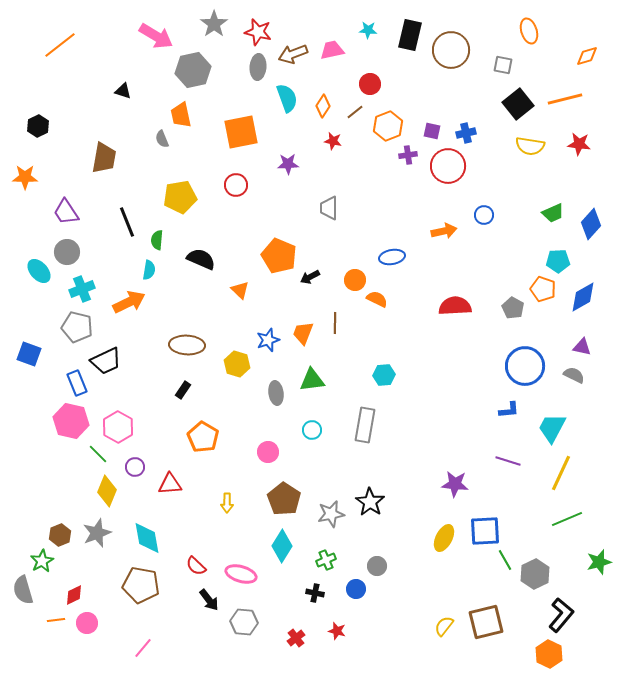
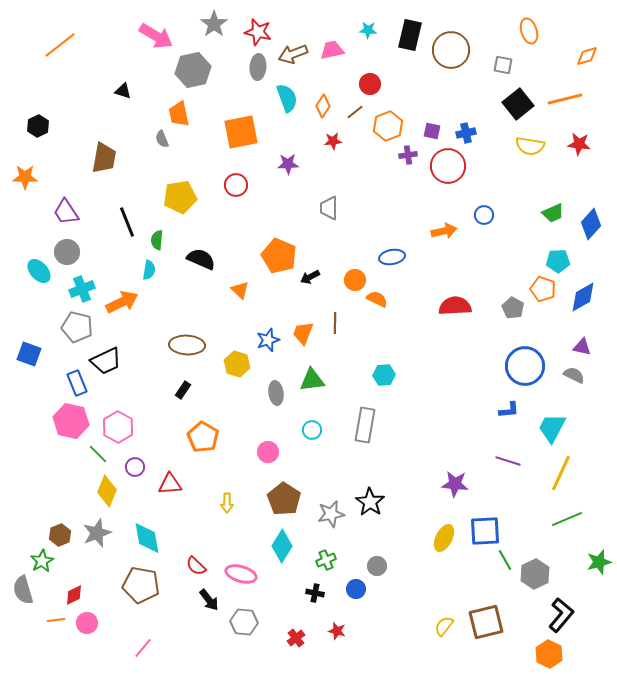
orange trapezoid at (181, 115): moved 2 px left, 1 px up
red star at (333, 141): rotated 18 degrees counterclockwise
orange arrow at (129, 302): moved 7 px left
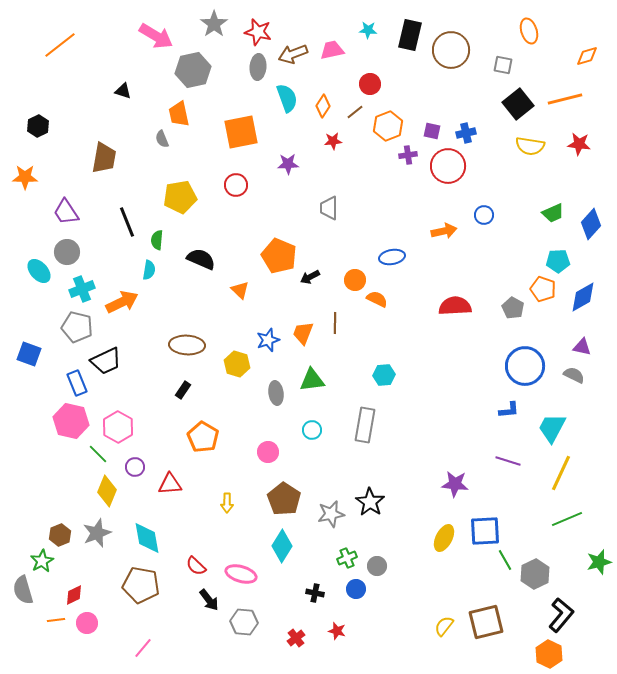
green cross at (326, 560): moved 21 px right, 2 px up
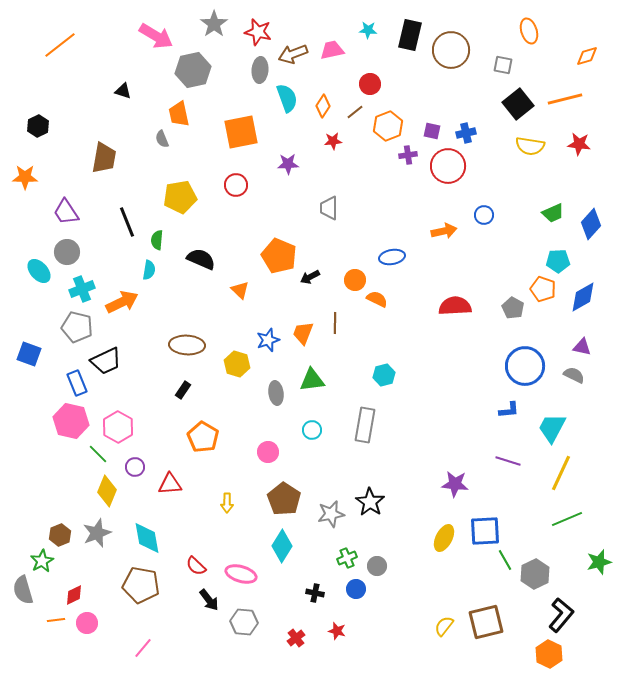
gray ellipse at (258, 67): moved 2 px right, 3 px down
cyan hexagon at (384, 375): rotated 10 degrees counterclockwise
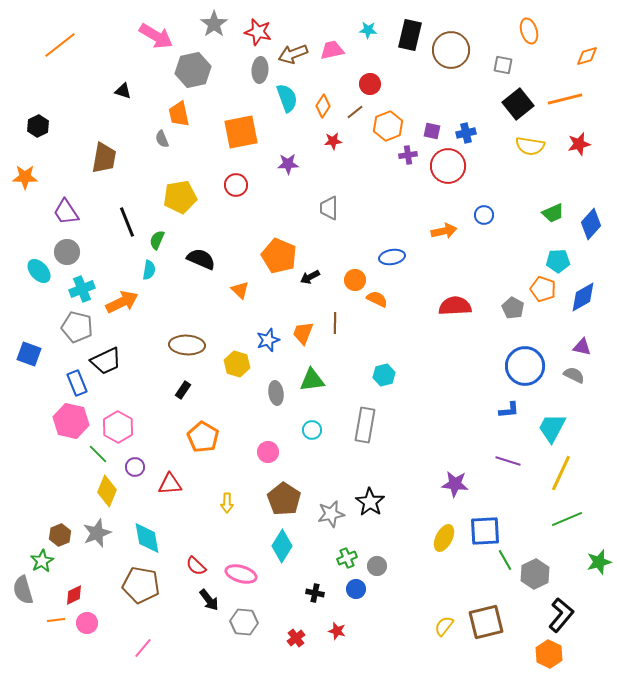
red star at (579, 144): rotated 20 degrees counterclockwise
green semicircle at (157, 240): rotated 18 degrees clockwise
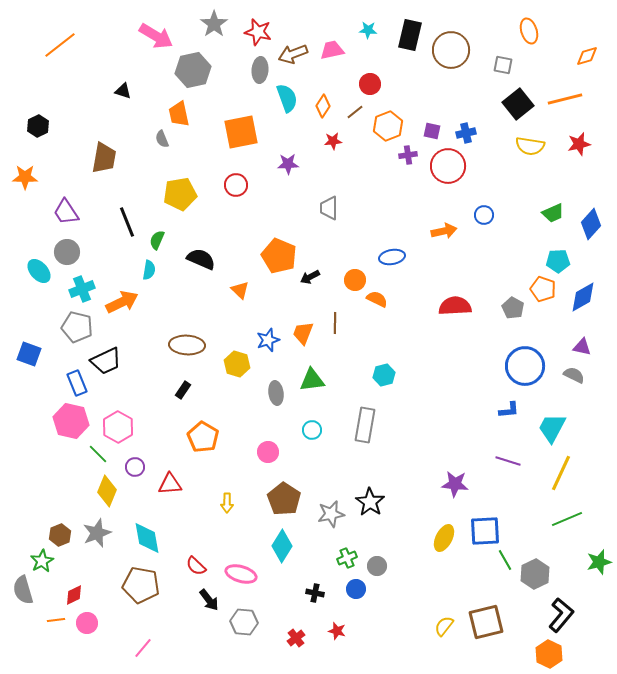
yellow pentagon at (180, 197): moved 3 px up
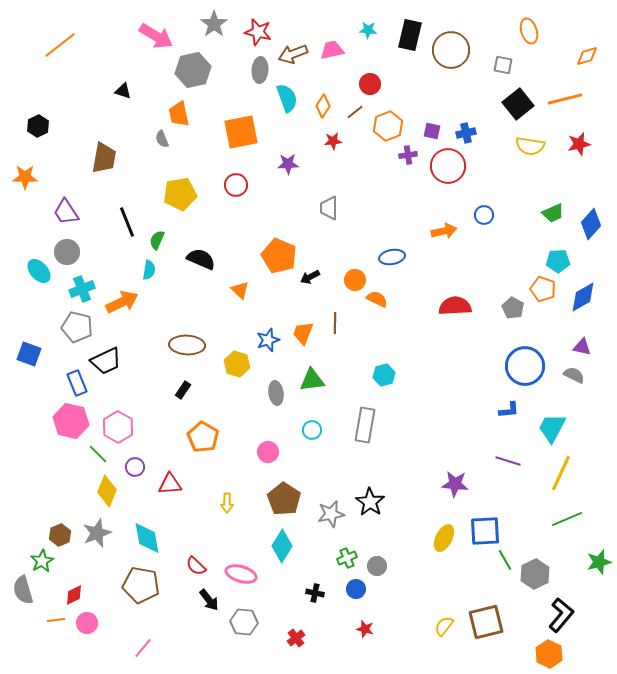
red star at (337, 631): moved 28 px right, 2 px up
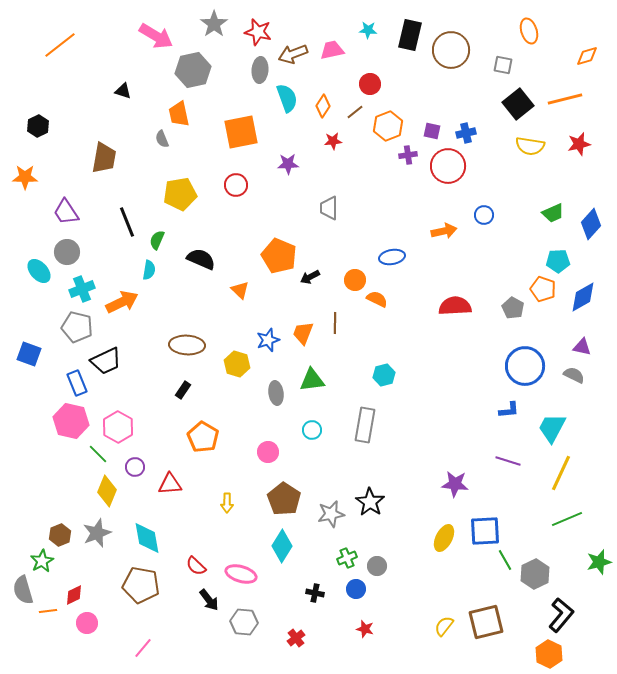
orange line at (56, 620): moved 8 px left, 9 px up
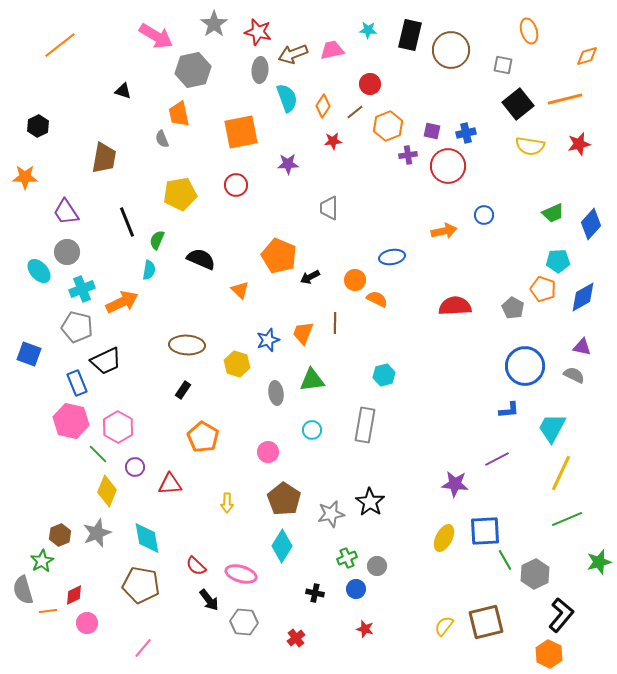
purple line at (508, 461): moved 11 px left, 2 px up; rotated 45 degrees counterclockwise
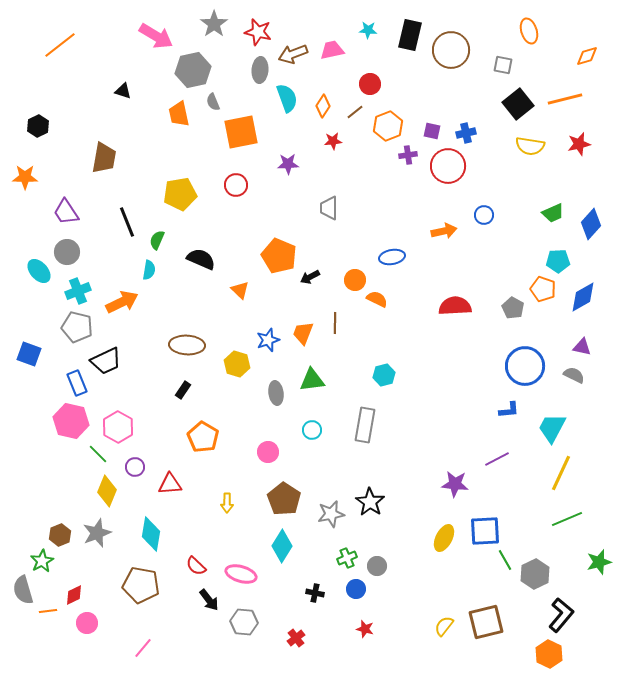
gray semicircle at (162, 139): moved 51 px right, 37 px up
cyan cross at (82, 289): moved 4 px left, 2 px down
cyan diamond at (147, 538): moved 4 px right, 4 px up; rotated 20 degrees clockwise
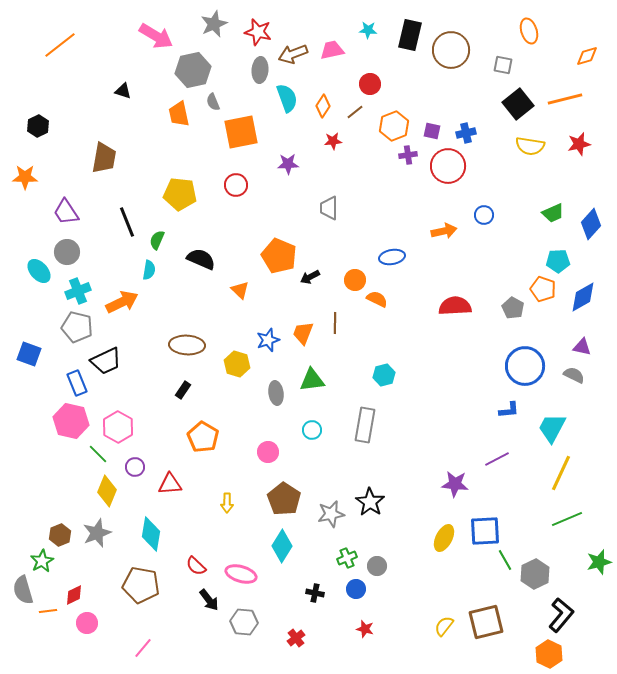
gray star at (214, 24): rotated 12 degrees clockwise
orange hexagon at (388, 126): moved 6 px right
yellow pentagon at (180, 194): rotated 16 degrees clockwise
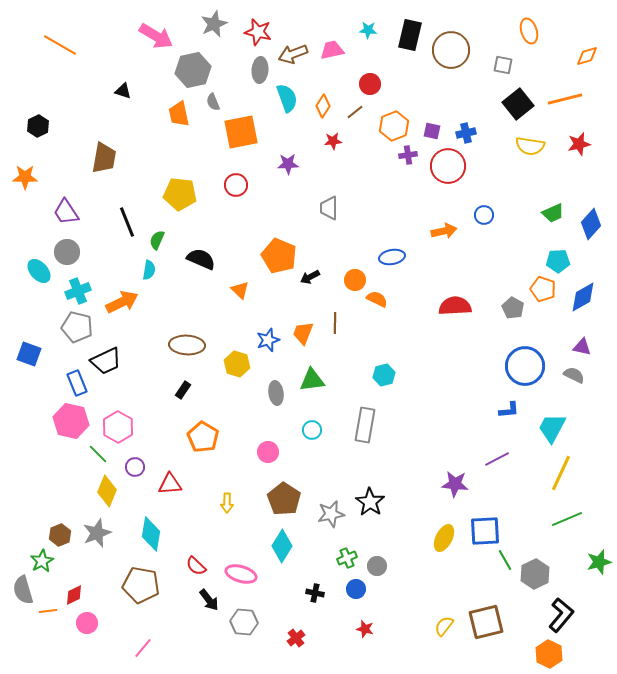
orange line at (60, 45): rotated 68 degrees clockwise
